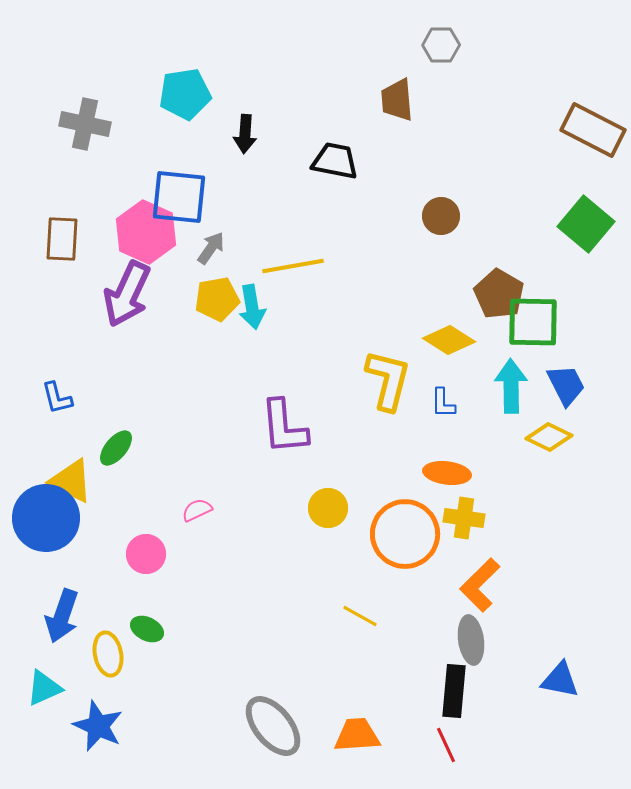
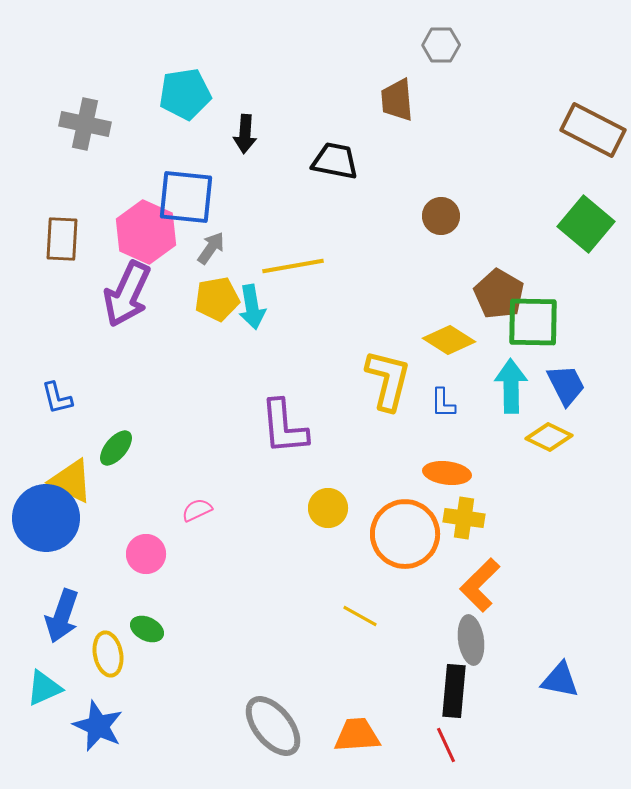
blue square at (179, 197): moved 7 px right
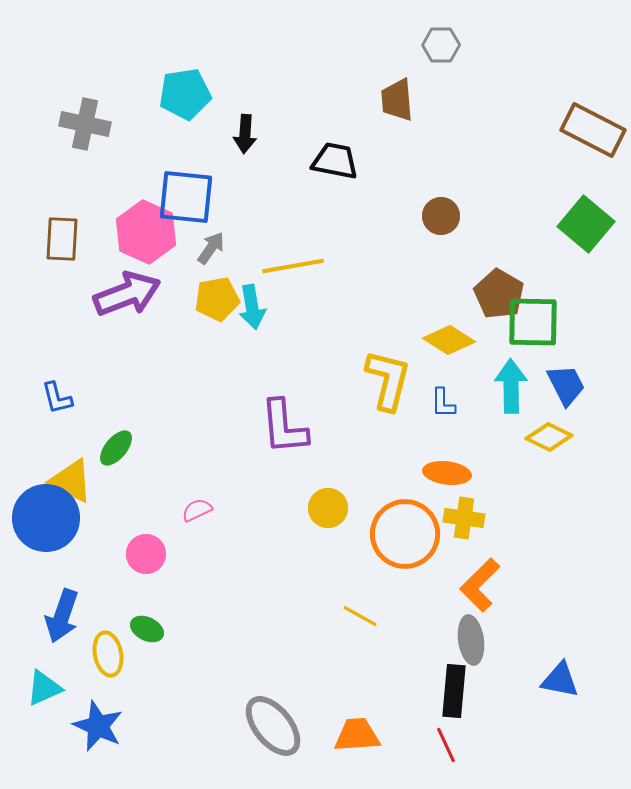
purple arrow at (127, 294): rotated 136 degrees counterclockwise
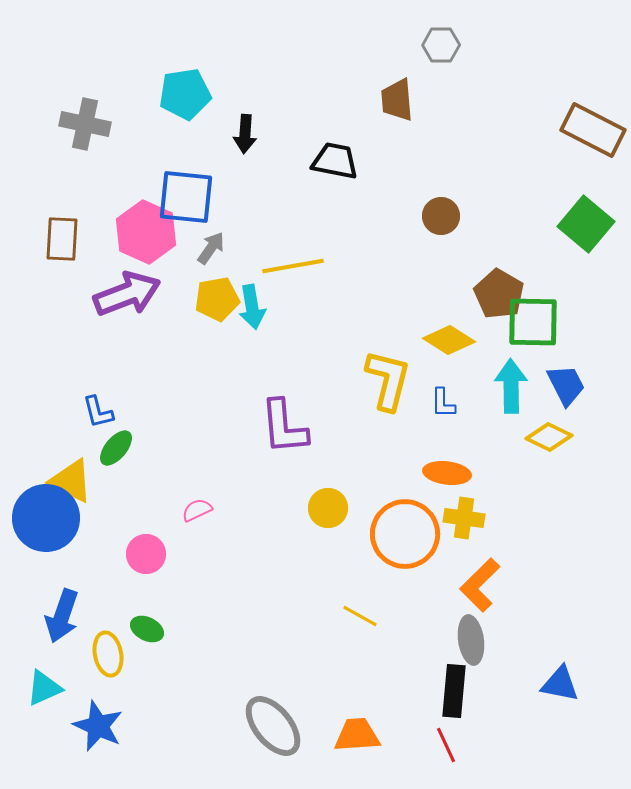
blue L-shape at (57, 398): moved 41 px right, 14 px down
blue triangle at (560, 680): moved 4 px down
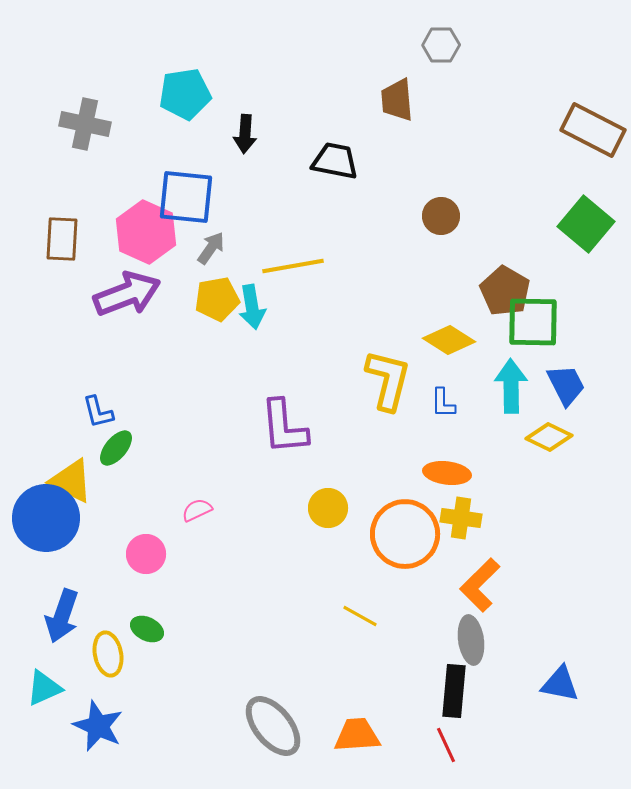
brown pentagon at (499, 294): moved 6 px right, 3 px up
yellow cross at (464, 518): moved 3 px left
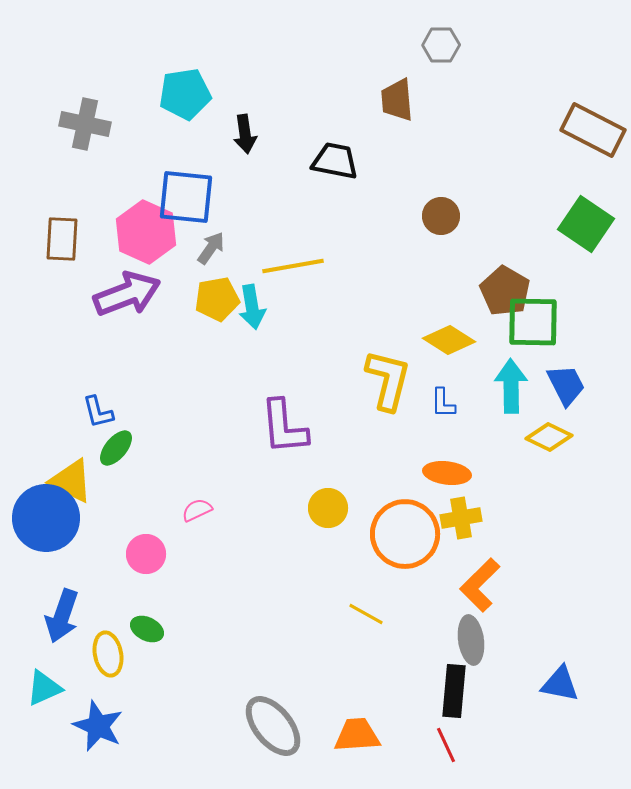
black arrow at (245, 134): rotated 12 degrees counterclockwise
green square at (586, 224): rotated 6 degrees counterclockwise
yellow cross at (461, 518): rotated 18 degrees counterclockwise
yellow line at (360, 616): moved 6 px right, 2 px up
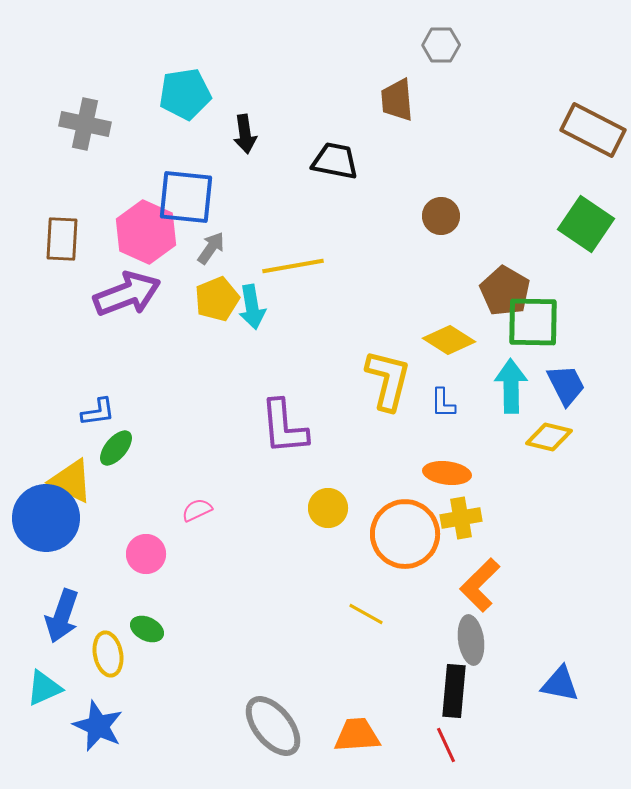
yellow pentagon at (217, 299): rotated 12 degrees counterclockwise
blue L-shape at (98, 412): rotated 84 degrees counterclockwise
yellow diamond at (549, 437): rotated 12 degrees counterclockwise
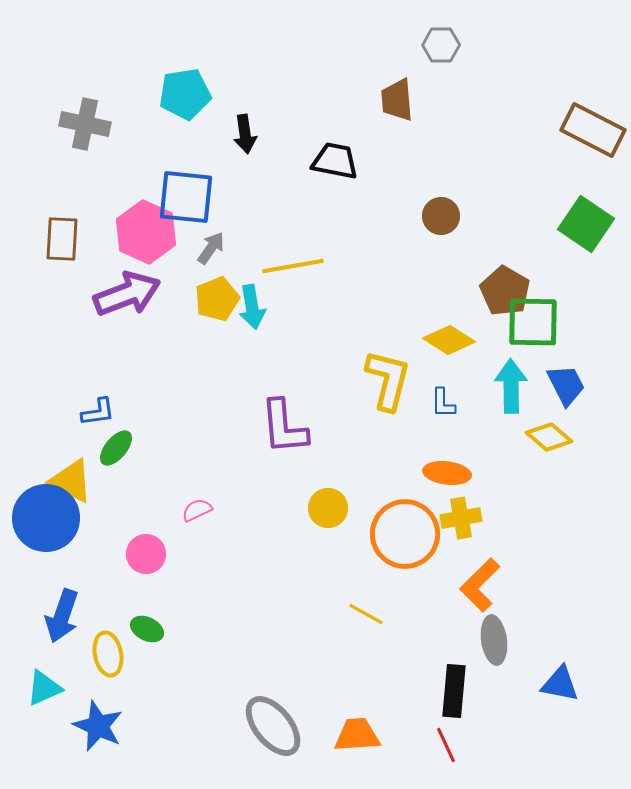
yellow diamond at (549, 437): rotated 27 degrees clockwise
gray ellipse at (471, 640): moved 23 px right
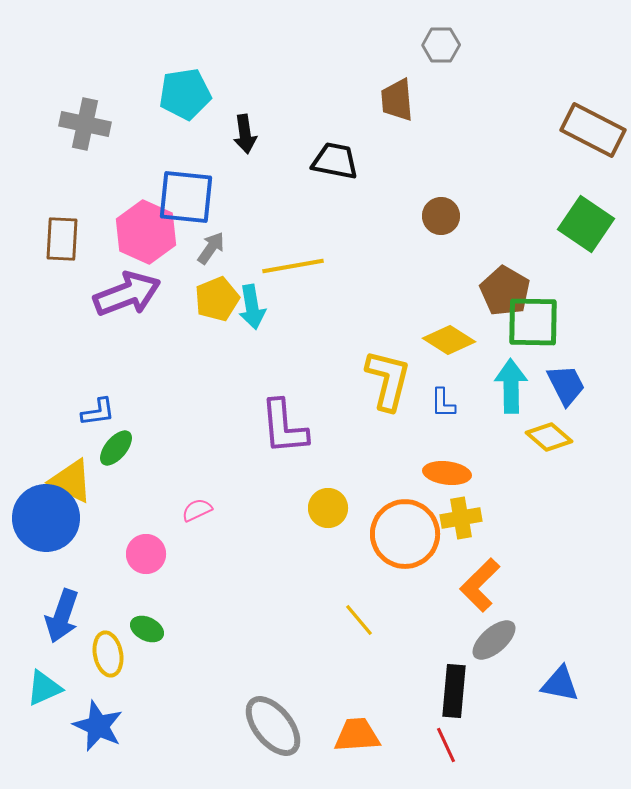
yellow line at (366, 614): moved 7 px left, 6 px down; rotated 21 degrees clockwise
gray ellipse at (494, 640): rotated 57 degrees clockwise
